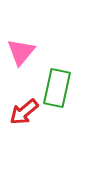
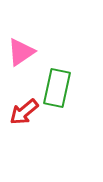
pink triangle: rotated 16 degrees clockwise
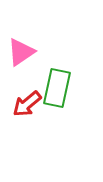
red arrow: moved 3 px right, 8 px up
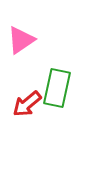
pink triangle: moved 12 px up
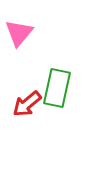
pink triangle: moved 2 px left, 7 px up; rotated 16 degrees counterclockwise
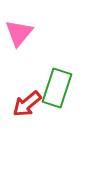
green rectangle: rotated 6 degrees clockwise
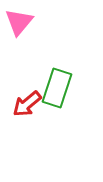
pink triangle: moved 11 px up
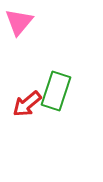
green rectangle: moved 1 px left, 3 px down
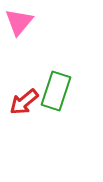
red arrow: moved 3 px left, 2 px up
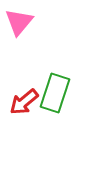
green rectangle: moved 1 px left, 2 px down
